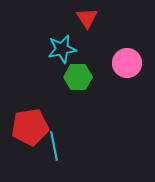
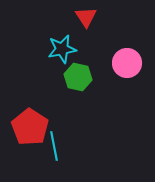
red triangle: moved 1 px left, 1 px up
green hexagon: rotated 12 degrees clockwise
red pentagon: rotated 30 degrees counterclockwise
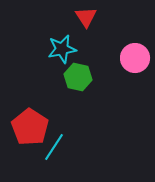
pink circle: moved 8 px right, 5 px up
cyan line: moved 1 px down; rotated 44 degrees clockwise
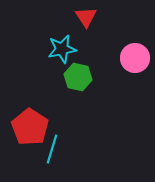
cyan line: moved 2 px left, 2 px down; rotated 16 degrees counterclockwise
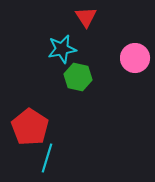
cyan line: moved 5 px left, 9 px down
